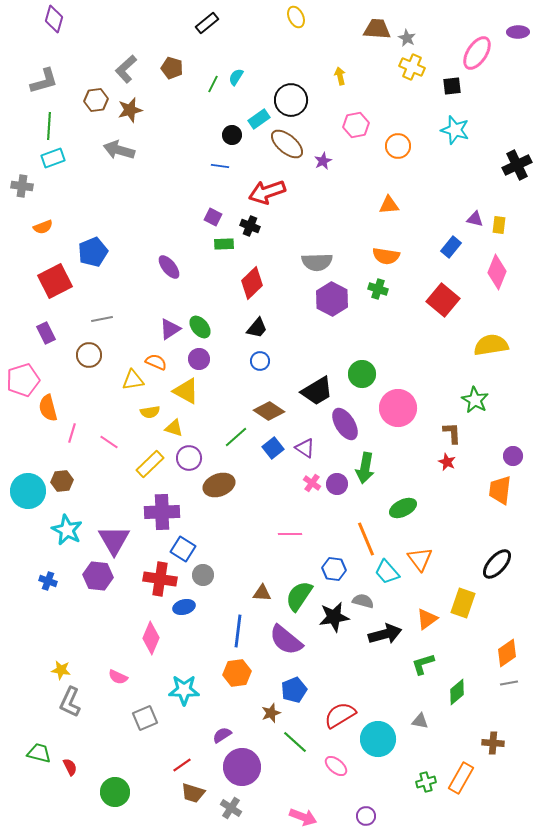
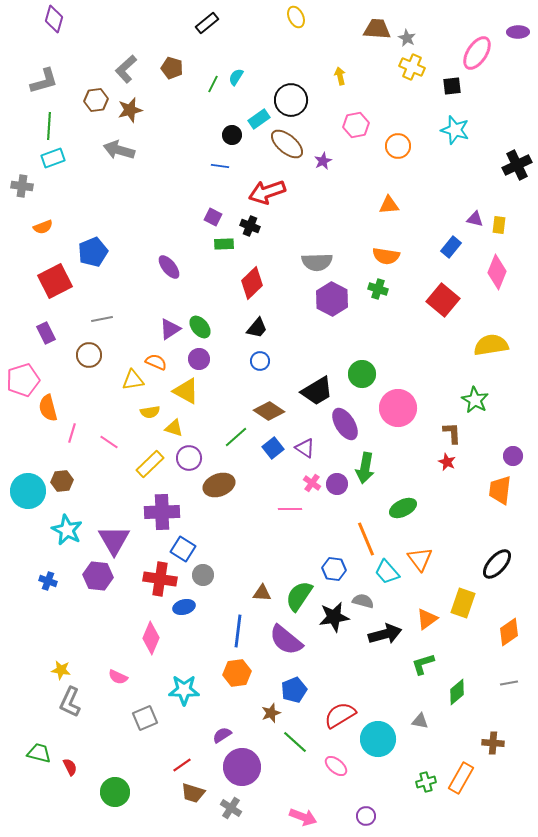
pink line at (290, 534): moved 25 px up
orange diamond at (507, 653): moved 2 px right, 21 px up
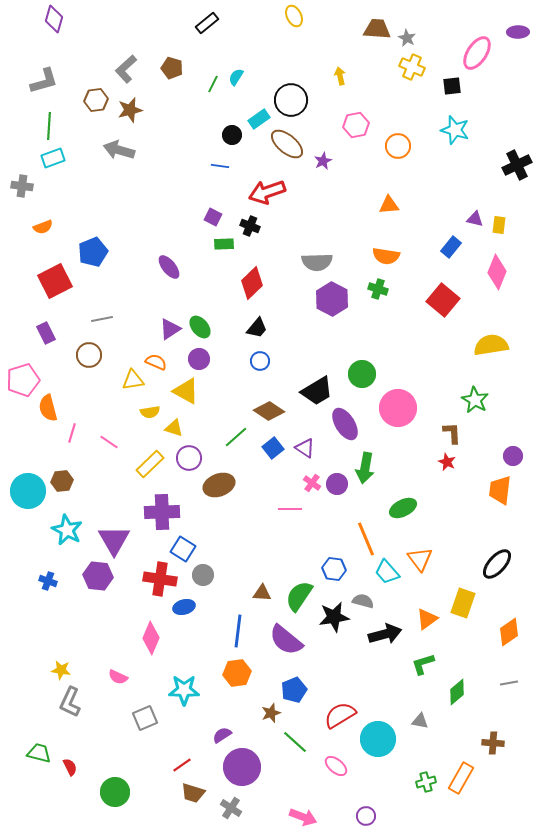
yellow ellipse at (296, 17): moved 2 px left, 1 px up
